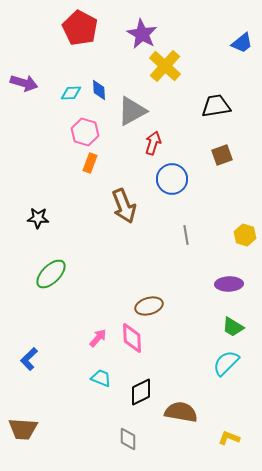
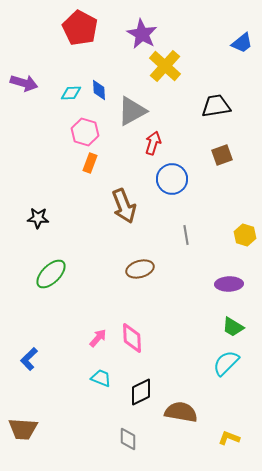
brown ellipse: moved 9 px left, 37 px up
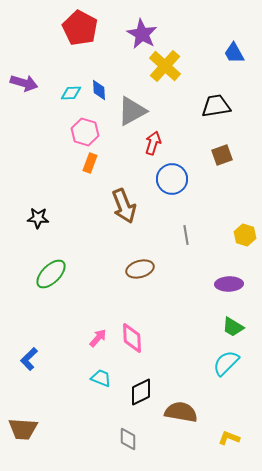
blue trapezoid: moved 8 px left, 10 px down; rotated 100 degrees clockwise
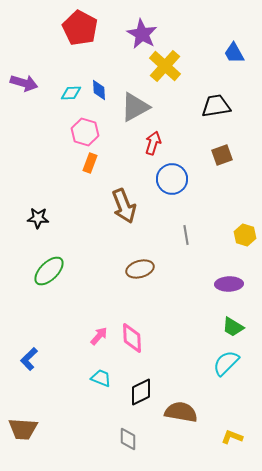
gray triangle: moved 3 px right, 4 px up
green ellipse: moved 2 px left, 3 px up
pink arrow: moved 1 px right, 2 px up
yellow L-shape: moved 3 px right, 1 px up
